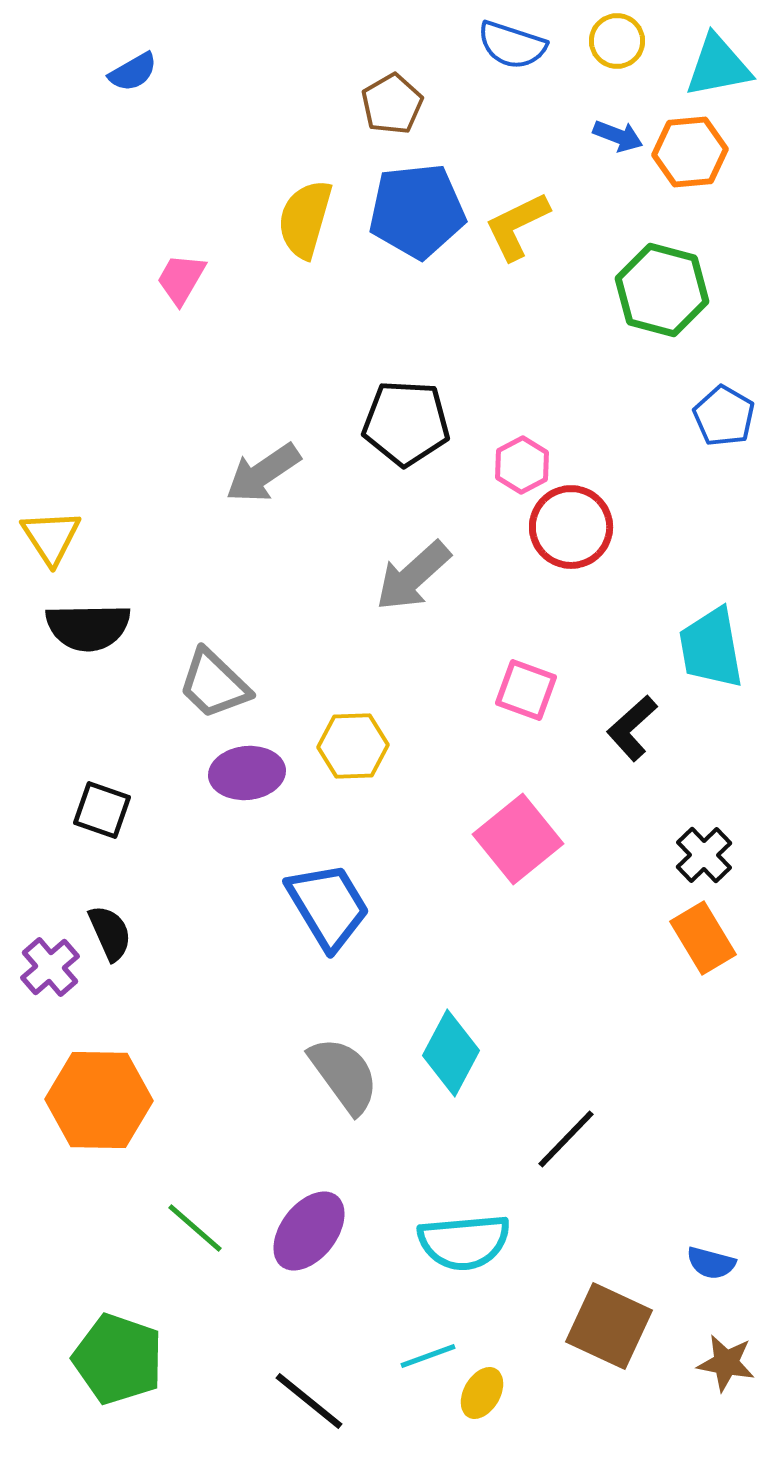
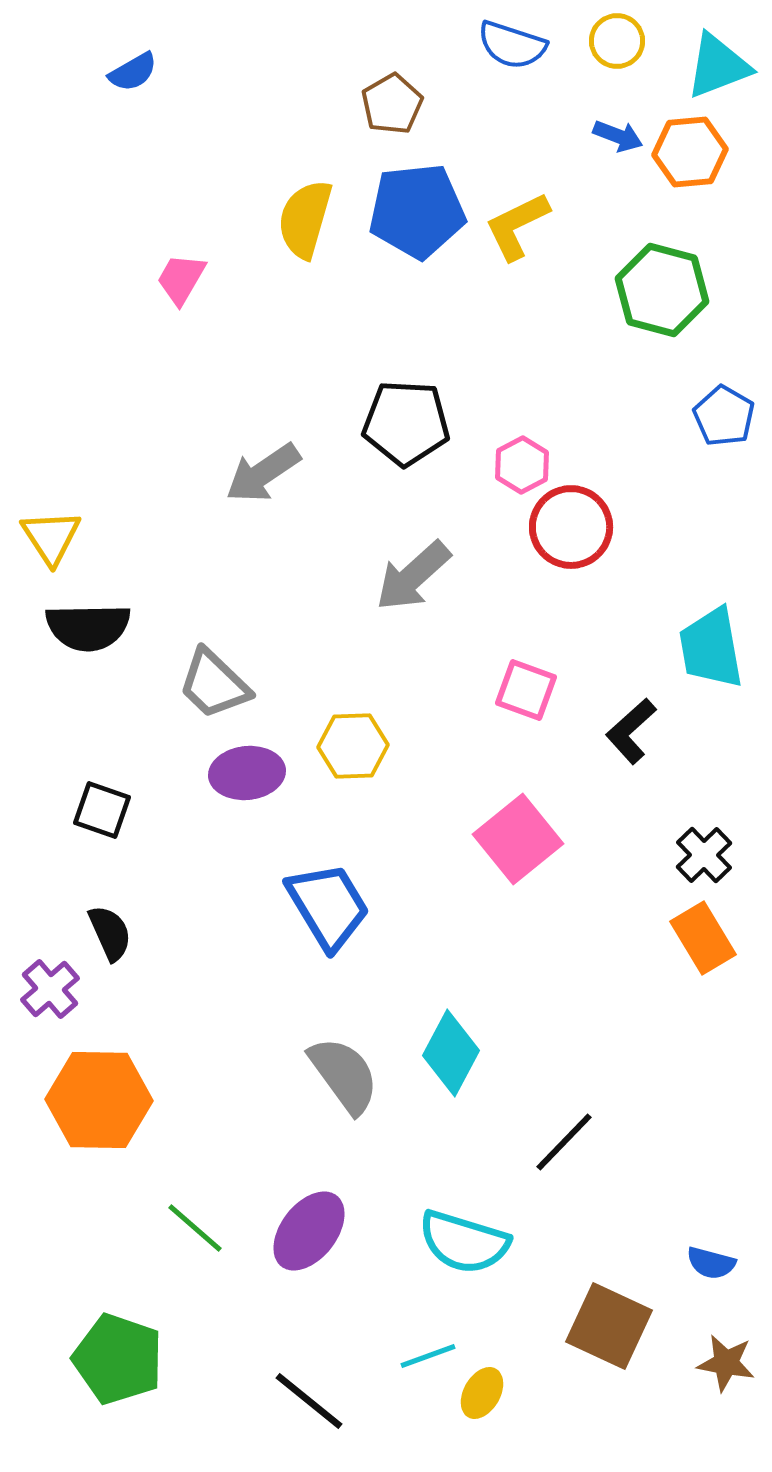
cyan triangle at (718, 66): rotated 10 degrees counterclockwise
black L-shape at (632, 728): moved 1 px left, 3 px down
purple cross at (50, 967): moved 22 px down
black line at (566, 1139): moved 2 px left, 3 px down
cyan semicircle at (464, 1242): rotated 22 degrees clockwise
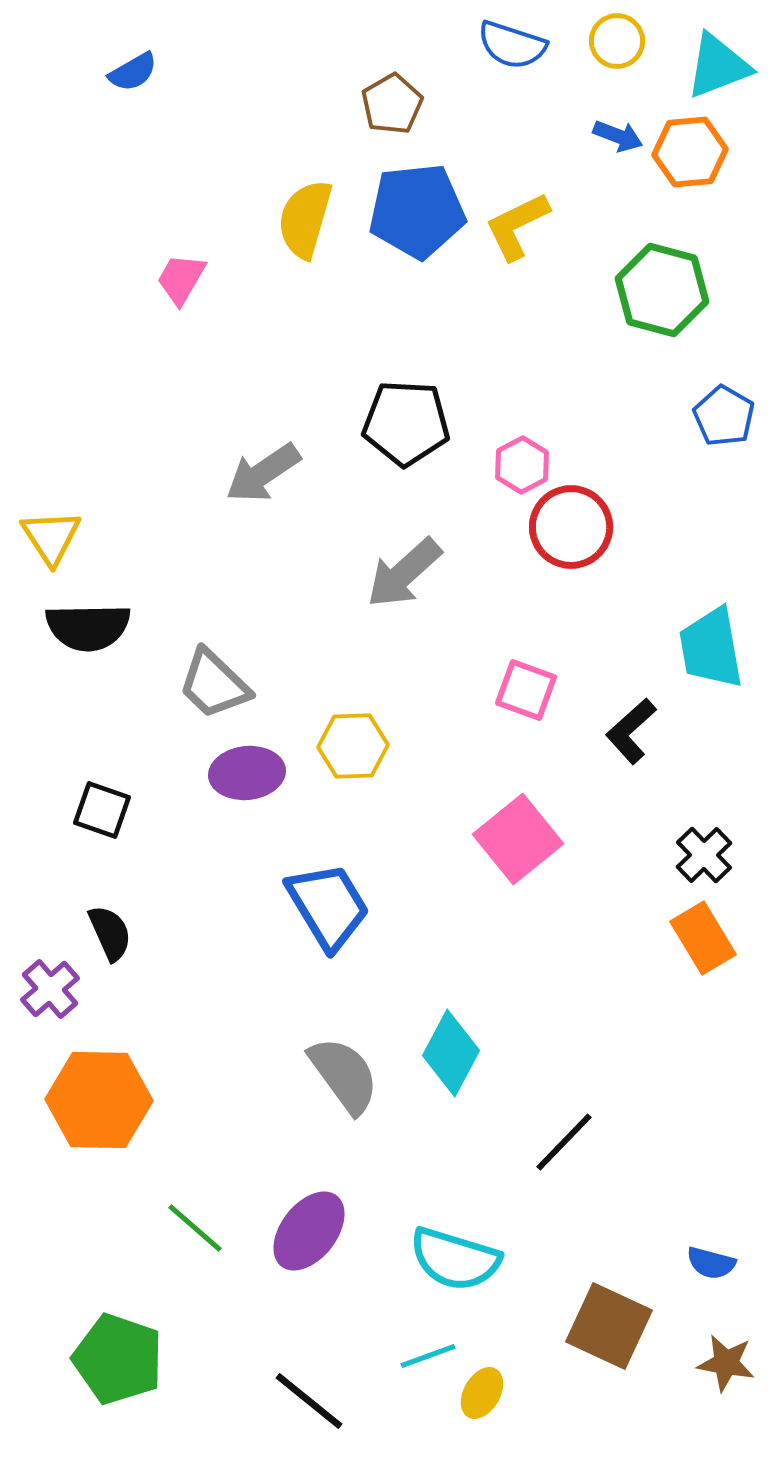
gray arrow at (413, 576): moved 9 px left, 3 px up
cyan semicircle at (464, 1242): moved 9 px left, 17 px down
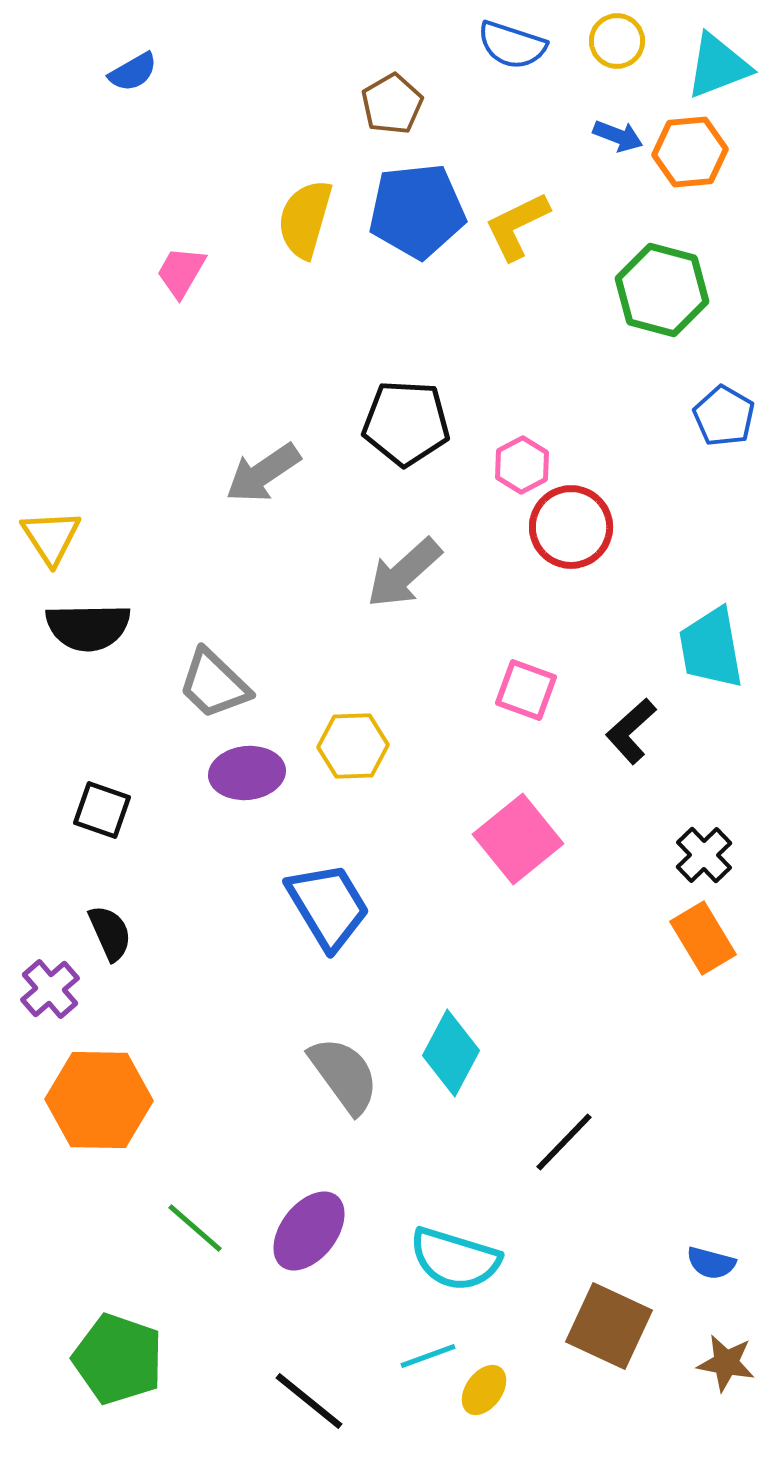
pink trapezoid at (181, 279): moved 7 px up
yellow ellipse at (482, 1393): moved 2 px right, 3 px up; rotated 6 degrees clockwise
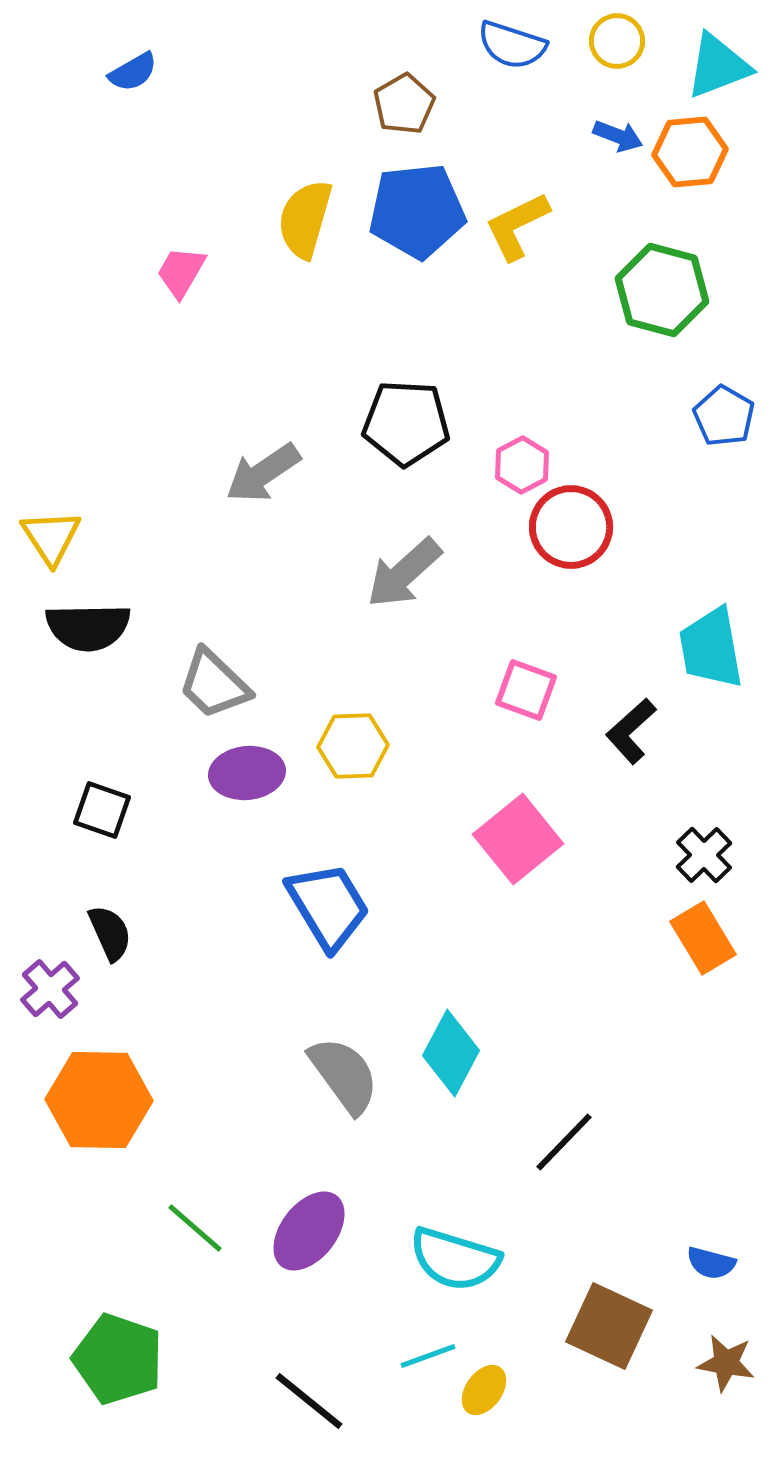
brown pentagon at (392, 104): moved 12 px right
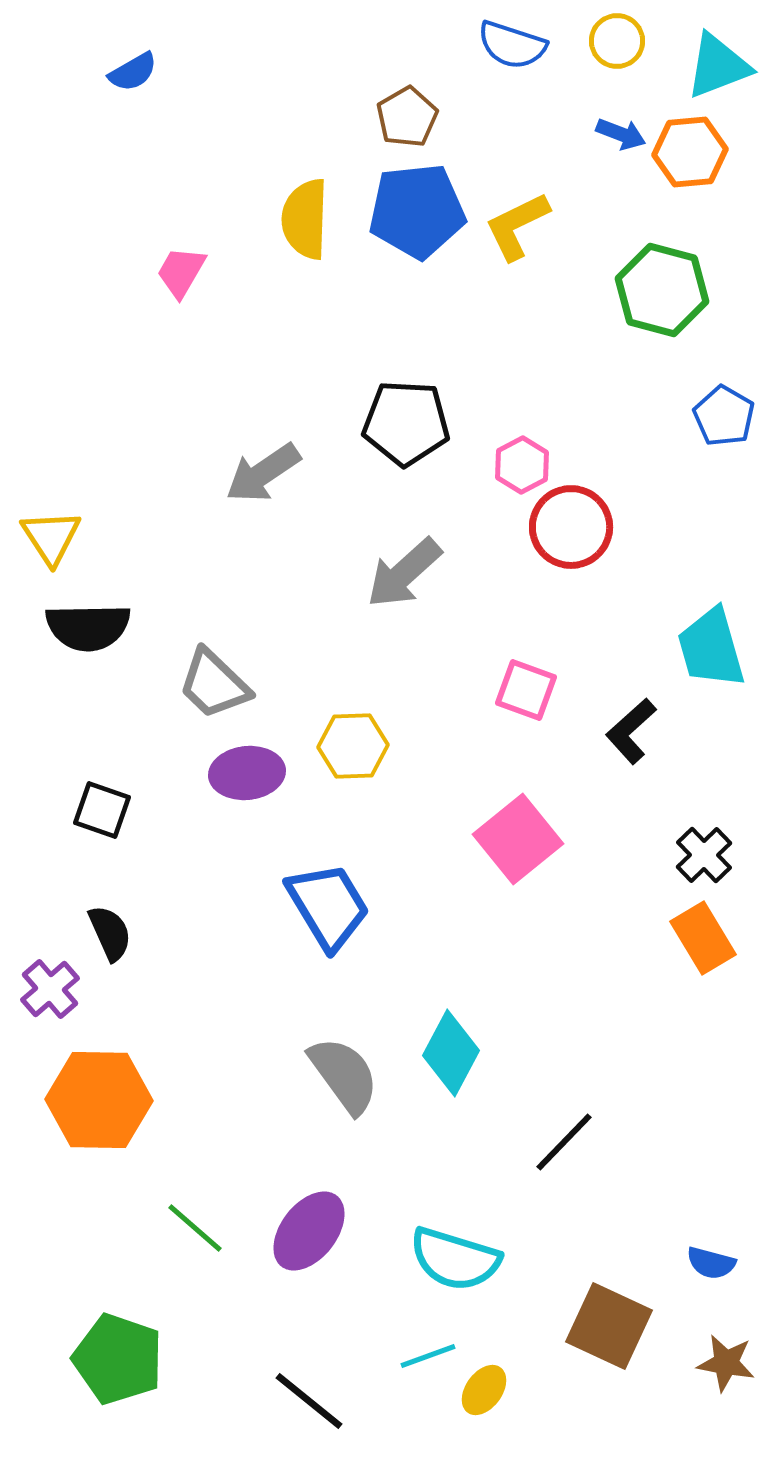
brown pentagon at (404, 104): moved 3 px right, 13 px down
blue arrow at (618, 136): moved 3 px right, 2 px up
yellow semicircle at (305, 219): rotated 14 degrees counterclockwise
cyan trapezoid at (711, 648): rotated 6 degrees counterclockwise
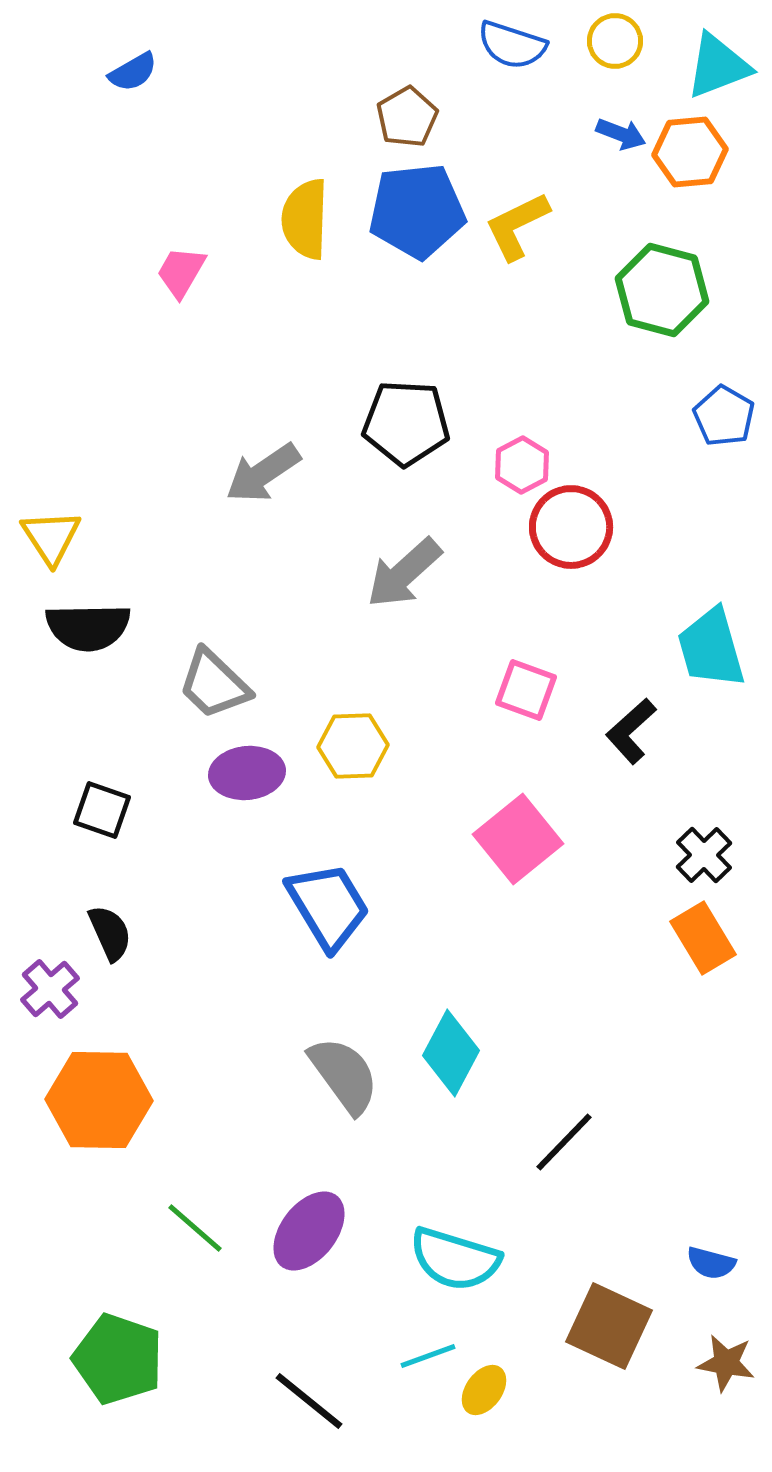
yellow circle at (617, 41): moved 2 px left
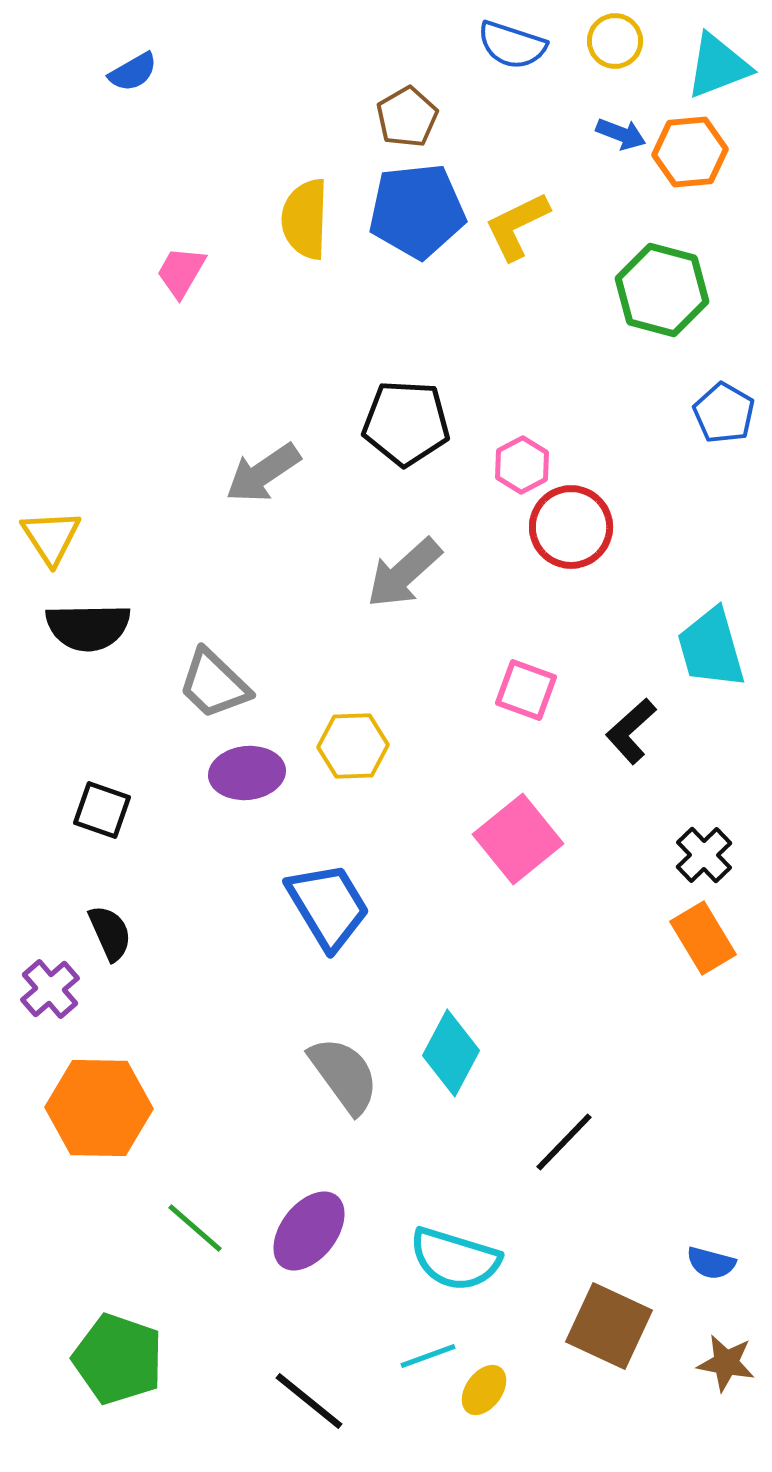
blue pentagon at (724, 416): moved 3 px up
orange hexagon at (99, 1100): moved 8 px down
